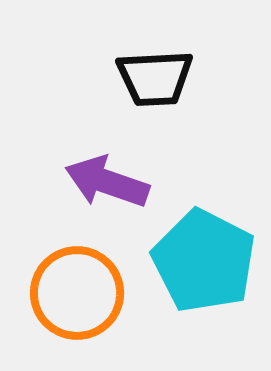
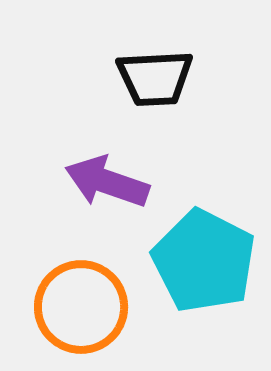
orange circle: moved 4 px right, 14 px down
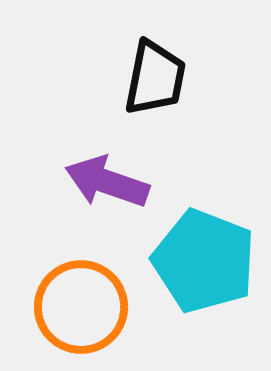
black trapezoid: rotated 76 degrees counterclockwise
cyan pentagon: rotated 6 degrees counterclockwise
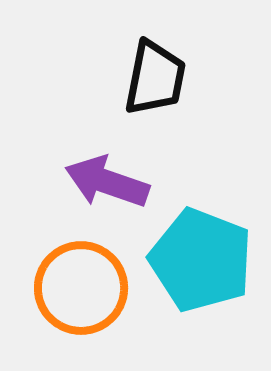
cyan pentagon: moved 3 px left, 1 px up
orange circle: moved 19 px up
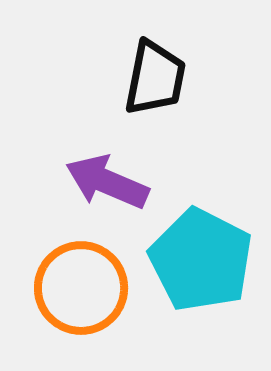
purple arrow: rotated 4 degrees clockwise
cyan pentagon: rotated 6 degrees clockwise
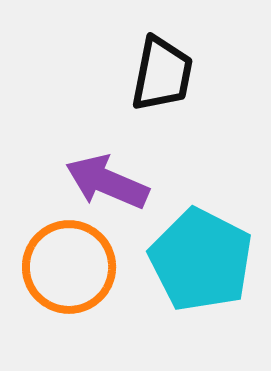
black trapezoid: moved 7 px right, 4 px up
orange circle: moved 12 px left, 21 px up
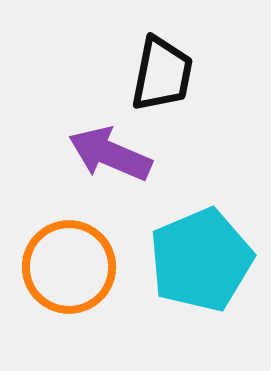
purple arrow: moved 3 px right, 28 px up
cyan pentagon: rotated 22 degrees clockwise
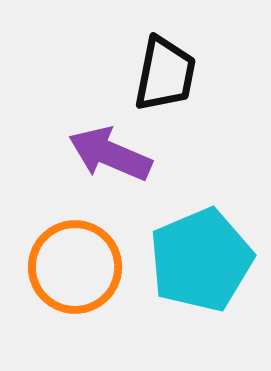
black trapezoid: moved 3 px right
orange circle: moved 6 px right
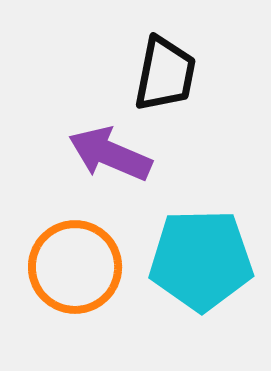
cyan pentagon: rotated 22 degrees clockwise
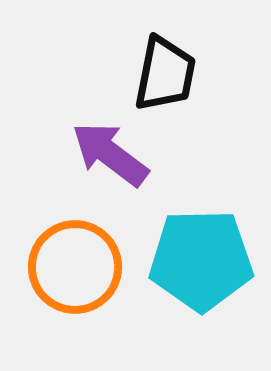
purple arrow: rotated 14 degrees clockwise
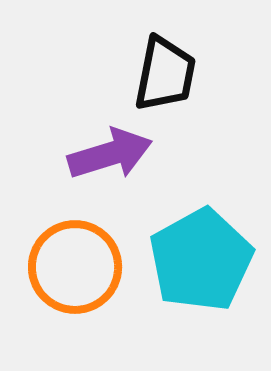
purple arrow: rotated 126 degrees clockwise
cyan pentagon: rotated 28 degrees counterclockwise
